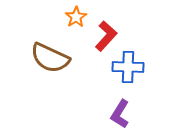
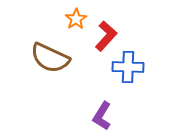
orange star: moved 2 px down
purple L-shape: moved 18 px left, 2 px down
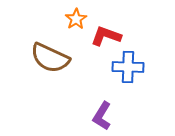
red L-shape: rotated 112 degrees counterclockwise
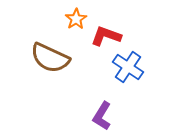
blue cross: rotated 32 degrees clockwise
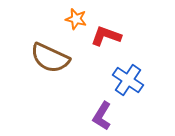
orange star: rotated 25 degrees counterclockwise
blue cross: moved 13 px down
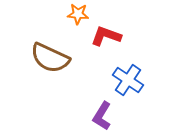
orange star: moved 2 px right, 5 px up; rotated 10 degrees counterclockwise
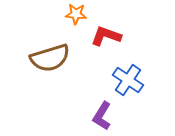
orange star: moved 2 px left
brown semicircle: rotated 42 degrees counterclockwise
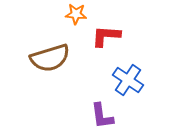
red L-shape: rotated 16 degrees counterclockwise
purple L-shape: rotated 40 degrees counterclockwise
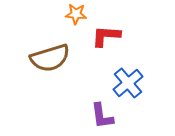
blue cross: moved 3 px down; rotated 16 degrees clockwise
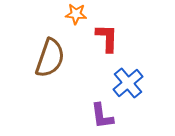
red L-shape: moved 1 px right, 2 px down; rotated 88 degrees clockwise
brown semicircle: rotated 54 degrees counterclockwise
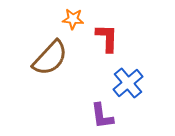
orange star: moved 3 px left, 5 px down
brown semicircle: rotated 24 degrees clockwise
